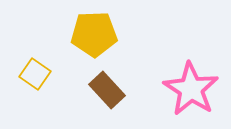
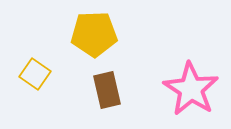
brown rectangle: rotated 30 degrees clockwise
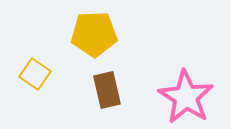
pink star: moved 5 px left, 8 px down
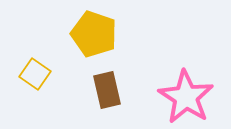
yellow pentagon: rotated 21 degrees clockwise
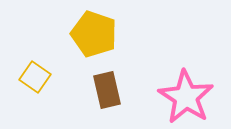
yellow square: moved 3 px down
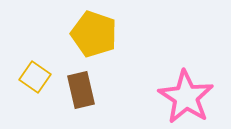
brown rectangle: moved 26 px left
